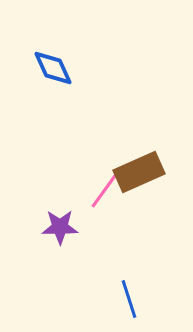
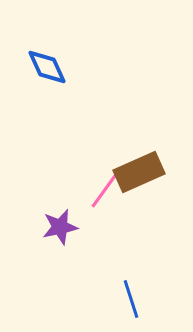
blue diamond: moved 6 px left, 1 px up
purple star: rotated 12 degrees counterclockwise
blue line: moved 2 px right
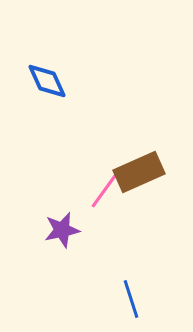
blue diamond: moved 14 px down
purple star: moved 2 px right, 3 px down
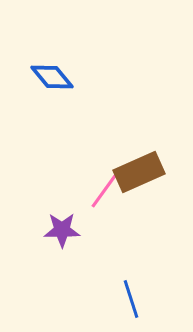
blue diamond: moved 5 px right, 4 px up; rotated 15 degrees counterclockwise
purple star: rotated 12 degrees clockwise
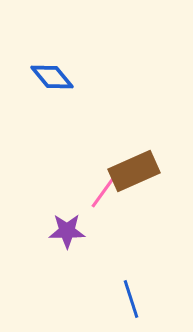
brown rectangle: moved 5 px left, 1 px up
purple star: moved 5 px right, 1 px down
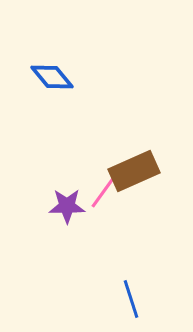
purple star: moved 25 px up
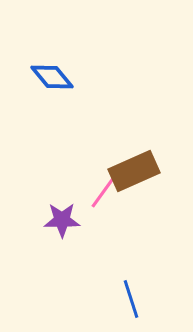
purple star: moved 5 px left, 14 px down
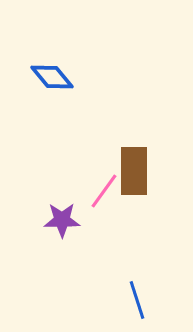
brown rectangle: rotated 66 degrees counterclockwise
blue line: moved 6 px right, 1 px down
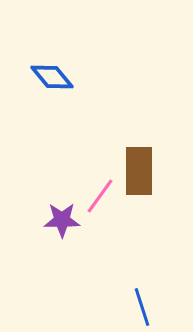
brown rectangle: moved 5 px right
pink line: moved 4 px left, 5 px down
blue line: moved 5 px right, 7 px down
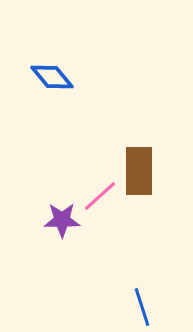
pink line: rotated 12 degrees clockwise
